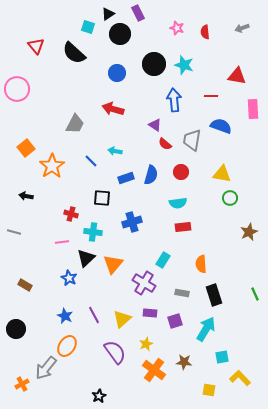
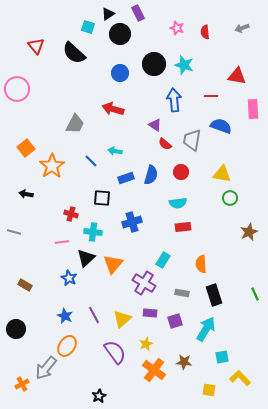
blue circle at (117, 73): moved 3 px right
black arrow at (26, 196): moved 2 px up
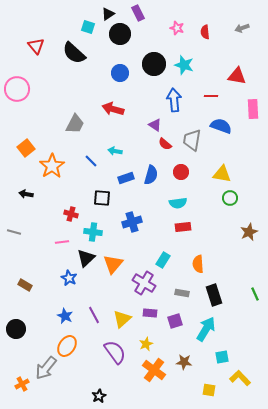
orange semicircle at (201, 264): moved 3 px left
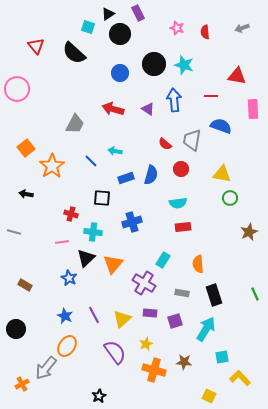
purple triangle at (155, 125): moved 7 px left, 16 px up
red circle at (181, 172): moved 3 px up
orange cross at (154, 370): rotated 20 degrees counterclockwise
yellow square at (209, 390): moved 6 px down; rotated 16 degrees clockwise
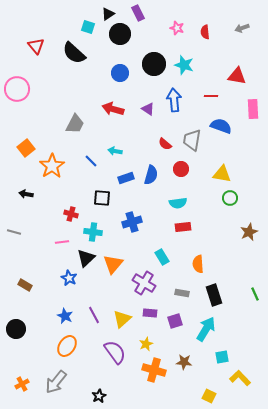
cyan rectangle at (163, 260): moved 1 px left, 3 px up; rotated 63 degrees counterclockwise
gray arrow at (46, 368): moved 10 px right, 14 px down
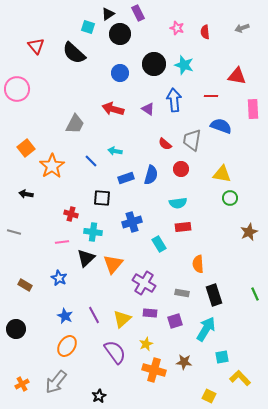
cyan rectangle at (162, 257): moved 3 px left, 13 px up
blue star at (69, 278): moved 10 px left
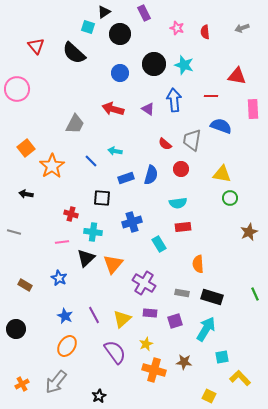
purple rectangle at (138, 13): moved 6 px right
black triangle at (108, 14): moved 4 px left, 2 px up
black rectangle at (214, 295): moved 2 px left, 2 px down; rotated 55 degrees counterclockwise
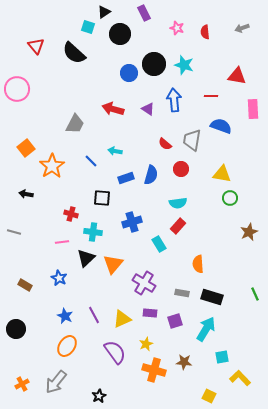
blue circle at (120, 73): moved 9 px right
red rectangle at (183, 227): moved 5 px left, 1 px up; rotated 42 degrees counterclockwise
yellow triangle at (122, 319): rotated 18 degrees clockwise
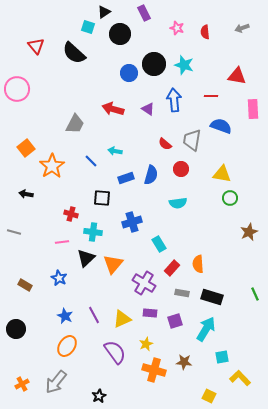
red rectangle at (178, 226): moved 6 px left, 42 px down
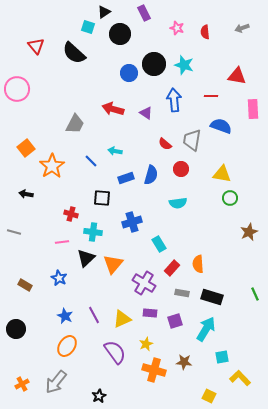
purple triangle at (148, 109): moved 2 px left, 4 px down
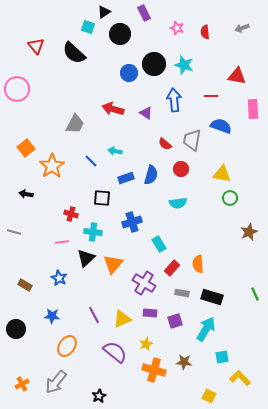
blue star at (65, 316): moved 13 px left; rotated 21 degrees counterclockwise
purple semicircle at (115, 352): rotated 15 degrees counterclockwise
